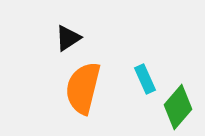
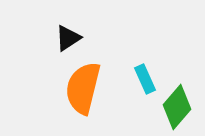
green diamond: moved 1 px left
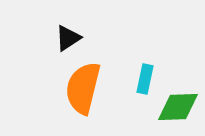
cyan rectangle: rotated 36 degrees clockwise
green diamond: moved 1 px right; rotated 48 degrees clockwise
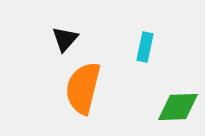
black triangle: moved 3 px left, 1 px down; rotated 16 degrees counterclockwise
cyan rectangle: moved 32 px up
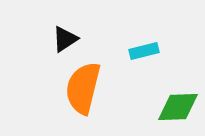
black triangle: rotated 16 degrees clockwise
cyan rectangle: moved 1 px left, 4 px down; rotated 64 degrees clockwise
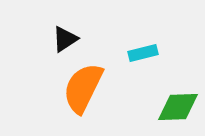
cyan rectangle: moved 1 px left, 2 px down
orange semicircle: rotated 12 degrees clockwise
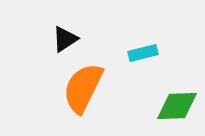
green diamond: moved 1 px left, 1 px up
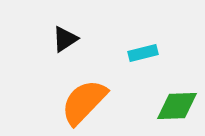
orange semicircle: moved 1 px right, 14 px down; rotated 18 degrees clockwise
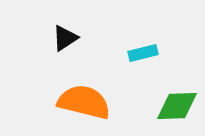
black triangle: moved 1 px up
orange semicircle: rotated 60 degrees clockwise
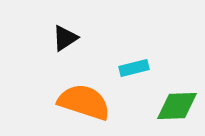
cyan rectangle: moved 9 px left, 15 px down
orange semicircle: rotated 4 degrees clockwise
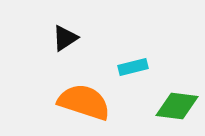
cyan rectangle: moved 1 px left, 1 px up
green diamond: rotated 9 degrees clockwise
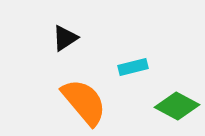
orange semicircle: rotated 32 degrees clockwise
green diamond: rotated 21 degrees clockwise
